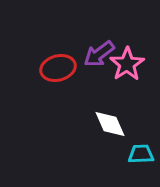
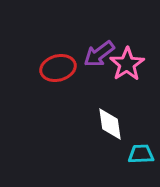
white diamond: rotated 16 degrees clockwise
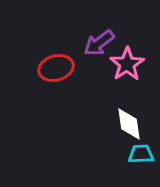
purple arrow: moved 11 px up
red ellipse: moved 2 px left
white diamond: moved 19 px right
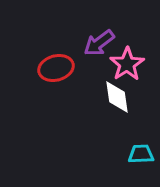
white diamond: moved 12 px left, 27 px up
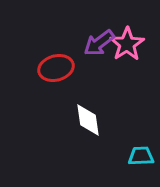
pink star: moved 20 px up
white diamond: moved 29 px left, 23 px down
cyan trapezoid: moved 2 px down
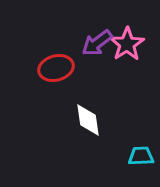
purple arrow: moved 2 px left
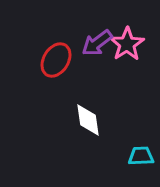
red ellipse: moved 8 px up; rotated 44 degrees counterclockwise
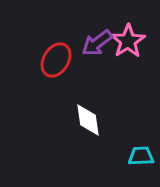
pink star: moved 1 px right, 3 px up
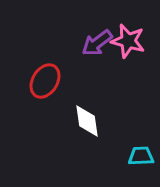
pink star: rotated 24 degrees counterclockwise
red ellipse: moved 11 px left, 21 px down
white diamond: moved 1 px left, 1 px down
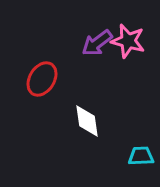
red ellipse: moved 3 px left, 2 px up
